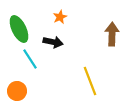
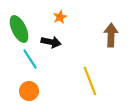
brown arrow: moved 1 px left, 1 px down
black arrow: moved 2 px left
orange circle: moved 12 px right
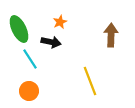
orange star: moved 5 px down
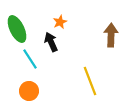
green ellipse: moved 2 px left
black arrow: rotated 126 degrees counterclockwise
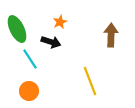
black arrow: rotated 132 degrees clockwise
